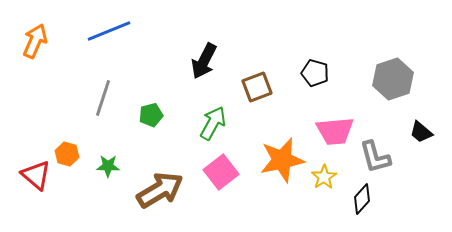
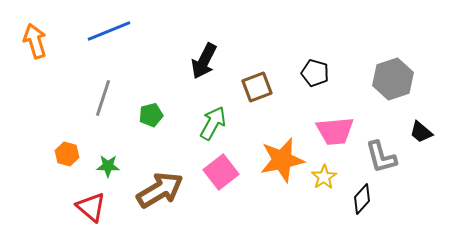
orange arrow: rotated 40 degrees counterclockwise
gray L-shape: moved 6 px right
red triangle: moved 55 px right, 32 px down
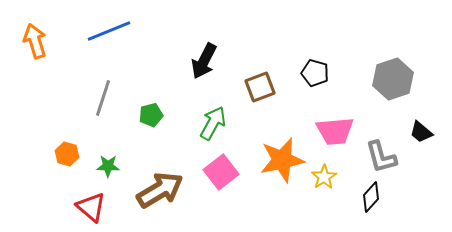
brown square: moved 3 px right
black diamond: moved 9 px right, 2 px up
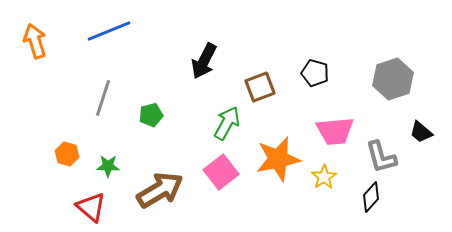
green arrow: moved 14 px right
orange star: moved 4 px left, 1 px up
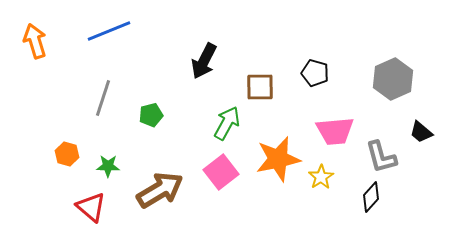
gray hexagon: rotated 6 degrees counterclockwise
brown square: rotated 20 degrees clockwise
yellow star: moved 3 px left
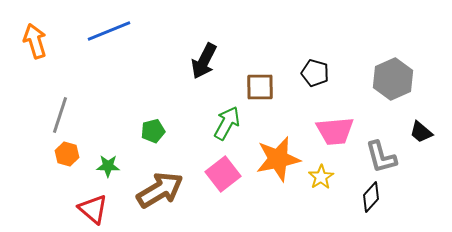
gray line: moved 43 px left, 17 px down
green pentagon: moved 2 px right, 16 px down
pink square: moved 2 px right, 2 px down
red triangle: moved 2 px right, 2 px down
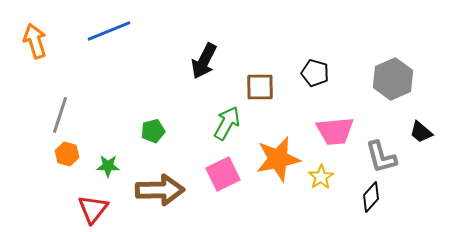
pink square: rotated 12 degrees clockwise
brown arrow: rotated 30 degrees clockwise
red triangle: rotated 28 degrees clockwise
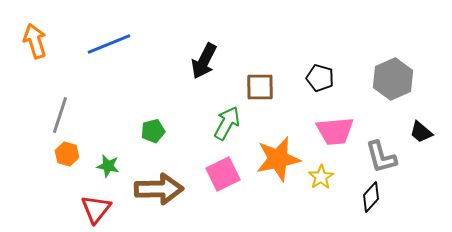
blue line: moved 13 px down
black pentagon: moved 5 px right, 5 px down
green star: rotated 10 degrees clockwise
brown arrow: moved 1 px left, 1 px up
red triangle: moved 3 px right
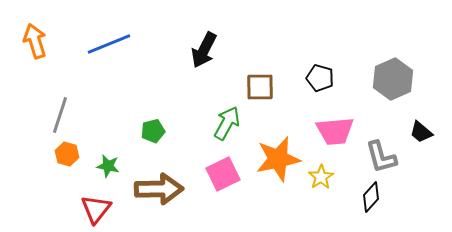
black arrow: moved 11 px up
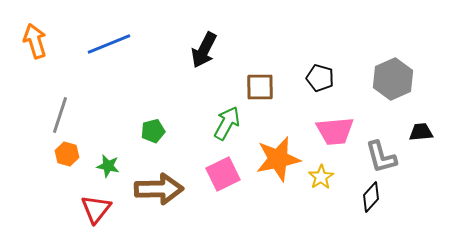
black trapezoid: rotated 135 degrees clockwise
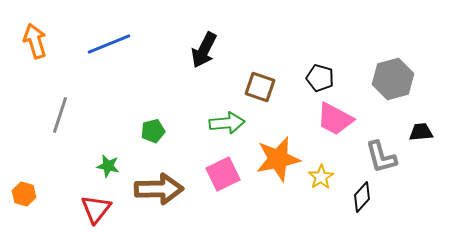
gray hexagon: rotated 9 degrees clockwise
brown square: rotated 20 degrees clockwise
green arrow: rotated 56 degrees clockwise
pink trapezoid: moved 12 px up; rotated 33 degrees clockwise
orange hexagon: moved 43 px left, 40 px down
black diamond: moved 9 px left
